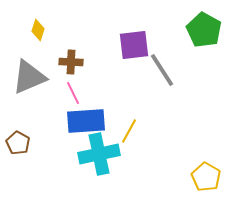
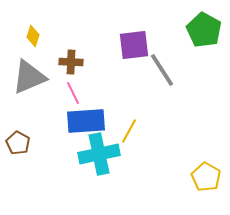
yellow diamond: moved 5 px left, 6 px down
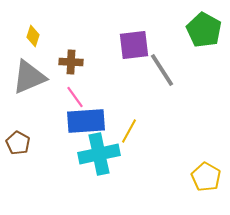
pink line: moved 2 px right, 4 px down; rotated 10 degrees counterclockwise
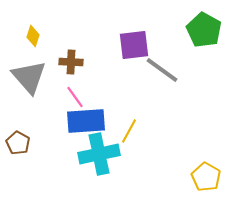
gray line: rotated 21 degrees counterclockwise
gray triangle: rotated 48 degrees counterclockwise
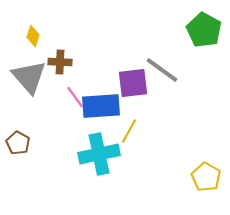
purple square: moved 1 px left, 38 px down
brown cross: moved 11 px left
blue rectangle: moved 15 px right, 15 px up
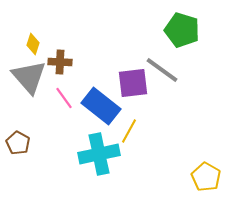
green pentagon: moved 22 px left; rotated 12 degrees counterclockwise
yellow diamond: moved 8 px down
pink line: moved 11 px left, 1 px down
blue rectangle: rotated 42 degrees clockwise
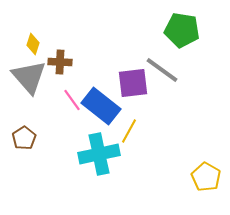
green pentagon: rotated 8 degrees counterclockwise
pink line: moved 8 px right, 2 px down
brown pentagon: moved 6 px right, 5 px up; rotated 10 degrees clockwise
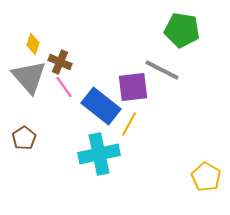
brown cross: rotated 20 degrees clockwise
gray line: rotated 9 degrees counterclockwise
purple square: moved 4 px down
pink line: moved 8 px left, 13 px up
yellow line: moved 7 px up
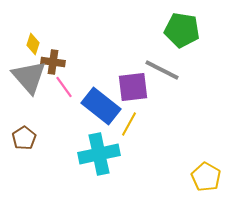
brown cross: moved 7 px left; rotated 15 degrees counterclockwise
